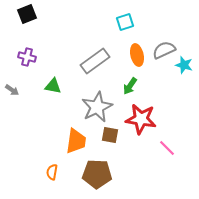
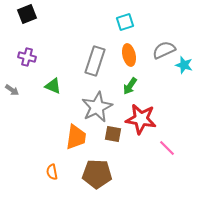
orange ellipse: moved 8 px left
gray rectangle: rotated 36 degrees counterclockwise
green triangle: rotated 12 degrees clockwise
brown square: moved 3 px right, 1 px up
orange trapezoid: moved 4 px up
orange semicircle: rotated 21 degrees counterclockwise
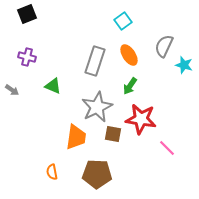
cyan square: moved 2 px left, 1 px up; rotated 18 degrees counterclockwise
gray semicircle: moved 4 px up; rotated 40 degrees counterclockwise
orange ellipse: rotated 20 degrees counterclockwise
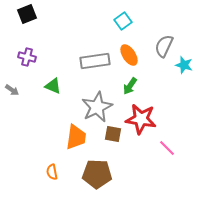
gray rectangle: rotated 64 degrees clockwise
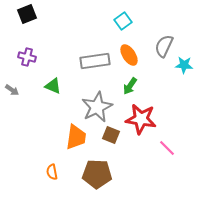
cyan star: rotated 12 degrees counterclockwise
brown square: moved 2 px left, 1 px down; rotated 12 degrees clockwise
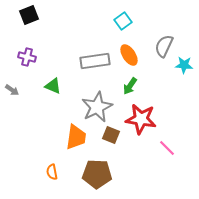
black square: moved 2 px right, 1 px down
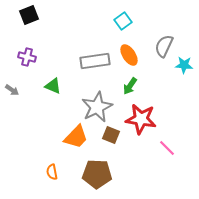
orange trapezoid: rotated 36 degrees clockwise
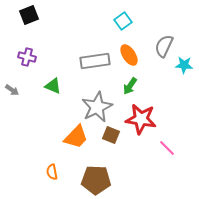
brown pentagon: moved 1 px left, 6 px down
